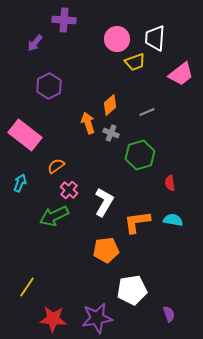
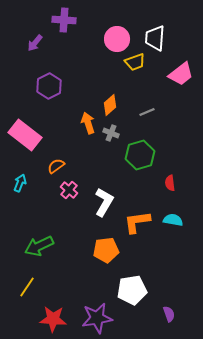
green arrow: moved 15 px left, 30 px down
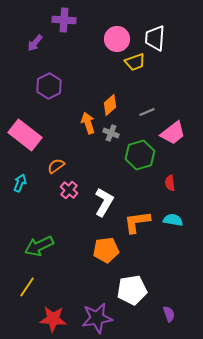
pink trapezoid: moved 8 px left, 59 px down
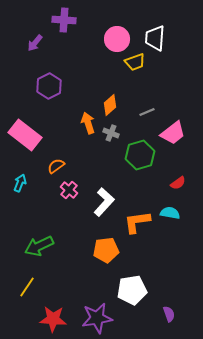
red semicircle: moved 8 px right; rotated 119 degrees counterclockwise
white L-shape: rotated 12 degrees clockwise
cyan semicircle: moved 3 px left, 7 px up
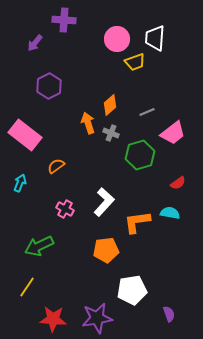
pink cross: moved 4 px left, 19 px down; rotated 12 degrees counterclockwise
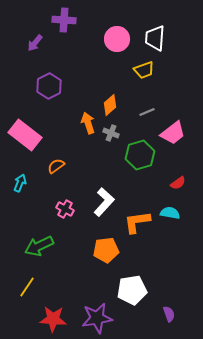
yellow trapezoid: moved 9 px right, 8 px down
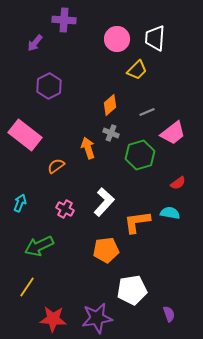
yellow trapezoid: moved 7 px left; rotated 25 degrees counterclockwise
orange arrow: moved 25 px down
cyan arrow: moved 20 px down
